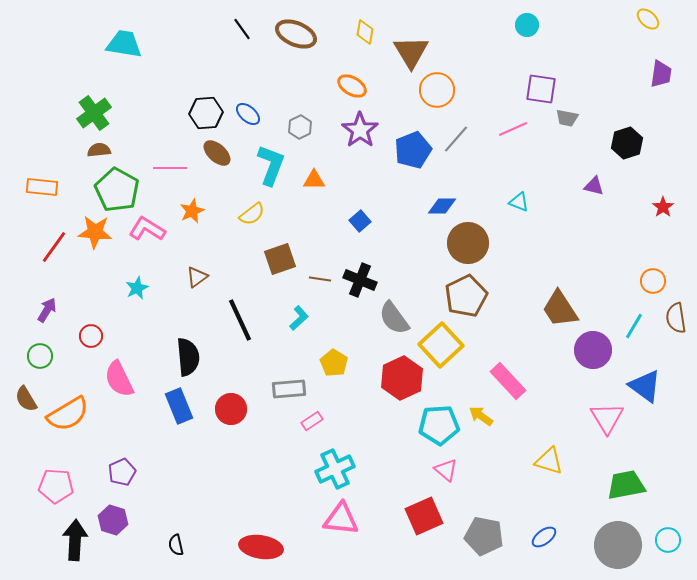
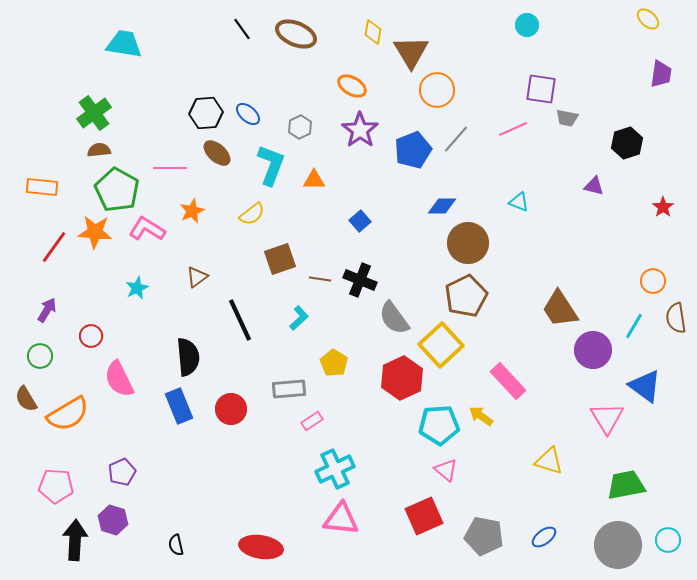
yellow diamond at (365, 32): moved 8 px right
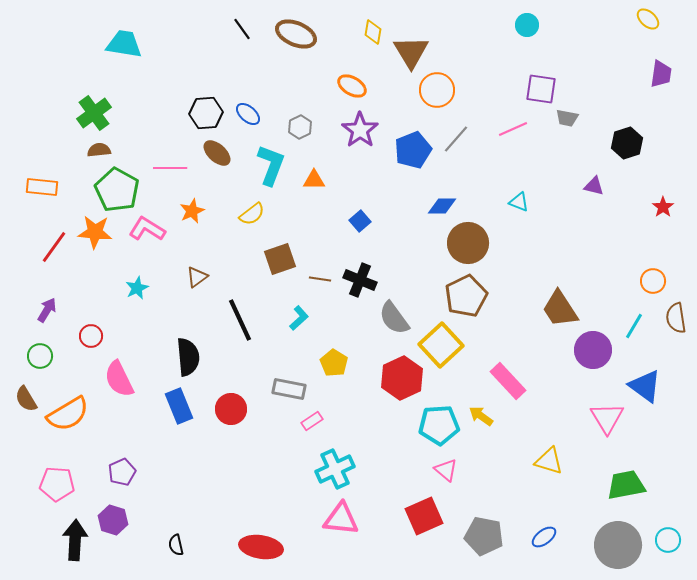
gray rectangle at (289, 389): rotated 16 degrees clockwise
pink pentagon at (56, 486): moved 1 px right, 2 px up
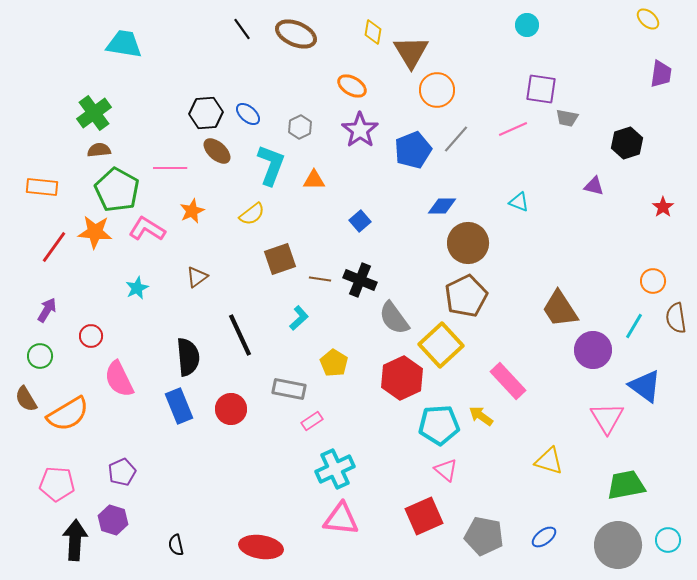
brown ellipse at (217, 153): moved 2 px up
black line at (240, 320): moved 15 px down
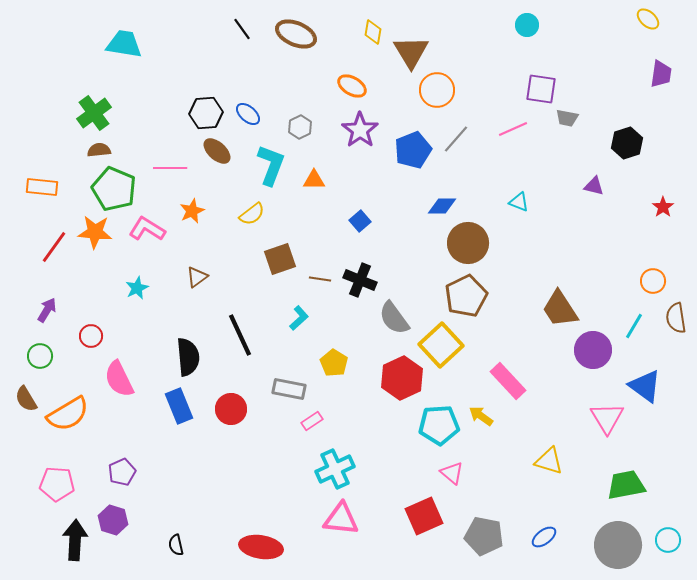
green pentagon at (117, 190): moved 3 px left, 1 px up; rotated 6 degrees counterclockwise
pink triangle at (446, 470): moved 6 px right, 3 px down
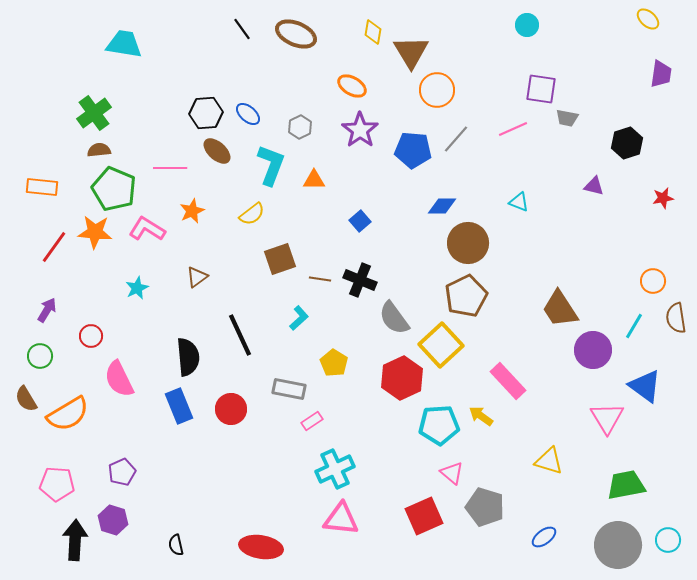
blue pentagon at (413, 150): rotated 27 degrees clockwise
red star at (663, 207): moved 9 px up; rotated 25 degrees clockwise
gray pentagon at (484, 536): moved 1 px right, 29 px up; rotated 6 degrees clockwise
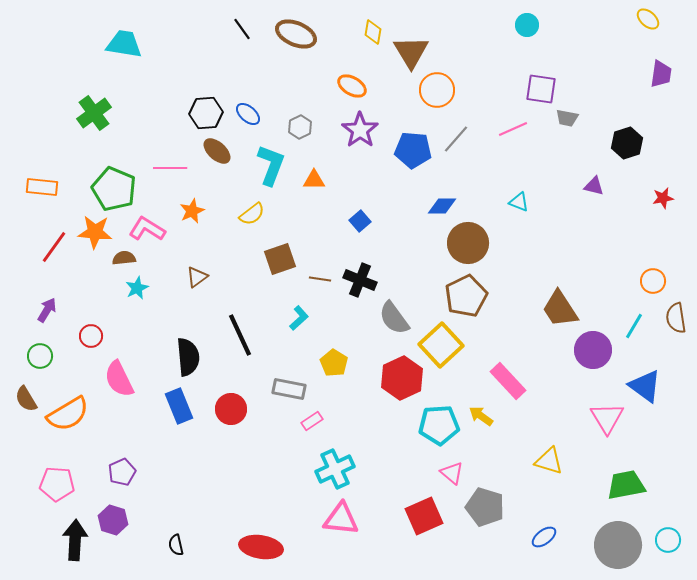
brown semicircle at (99, 150): moved 25 px right, 108 px down
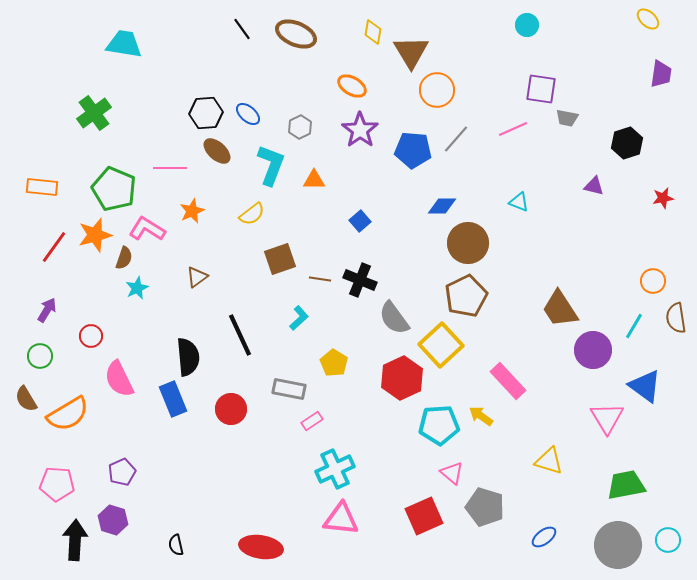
orange star at (95, 232): moved 3 px down; rotated 20 degrees counterclockwise
brown semicircle at (124, 258): rotated 115 degrees clockwise
blue rectangle at (179, 406): moved 6 px left, 7 px up
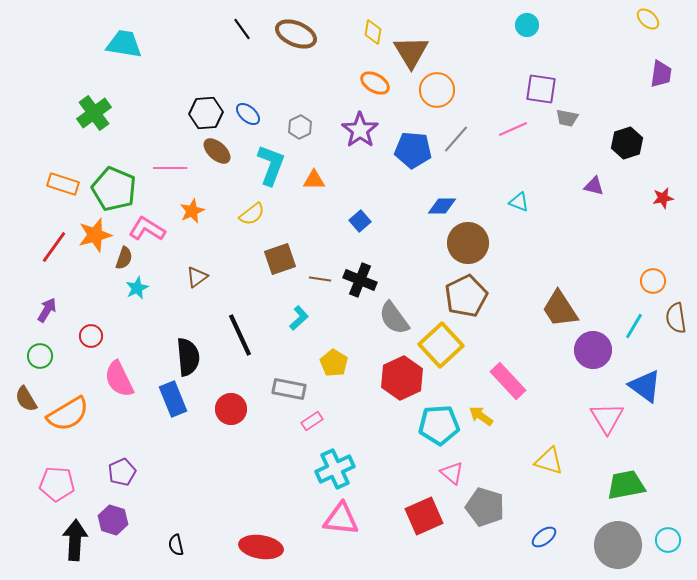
orange ellipse at (352, 86): moved 23 px right, 3 px up
orange rectangle at (42, 187): moved 21 px right, 3 px up; rotated 12 degrees clockwise
